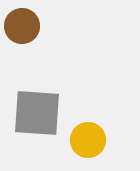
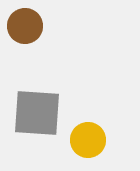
brown circle: moved 3 px right
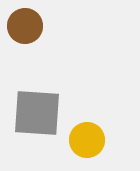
yellow circle: moved 1 px left
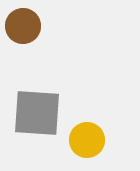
brown circle: moved 2 px left
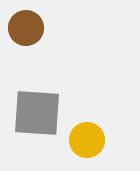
brown circle: moved 3 px right, 2 px down
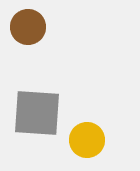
brown circle: moved 2 px right, 1 px up
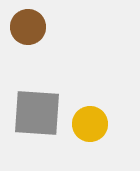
yellow circle: moved 3 px right, 16 px up
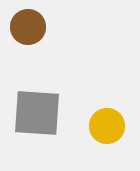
yellow circle: moved 17 px right, 2 px down
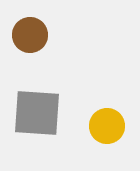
brown circle: moved 2 px right, 8 px down
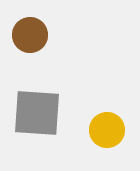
yellow circle: moved 4 px down
